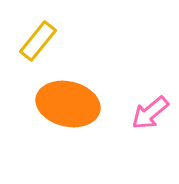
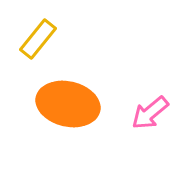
yellow rectangle: moved 2 px up
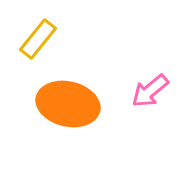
pink arrow: moved 22 px up
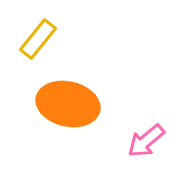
pink arrow: moved 4 px left, 50 px down
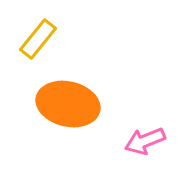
pink arrow: moved 1 px left; rotated 18 degrees clockwise
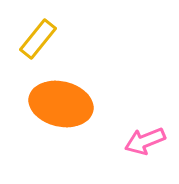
orange ellipse: moved 7 px left
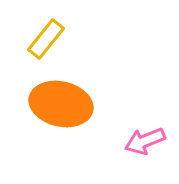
yellow rectangle: moved 8 px right
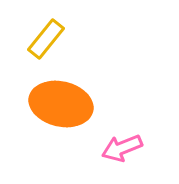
pink arrow: moved 23 px left, 7 px down
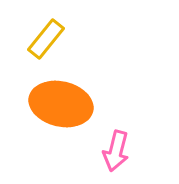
pink arrow: moved 6 px left, 3 px down; rotated 54 degrees counterclockwise
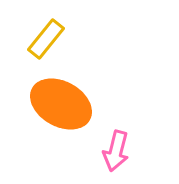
orange ellipse: rotated 16 degrees clockwise
